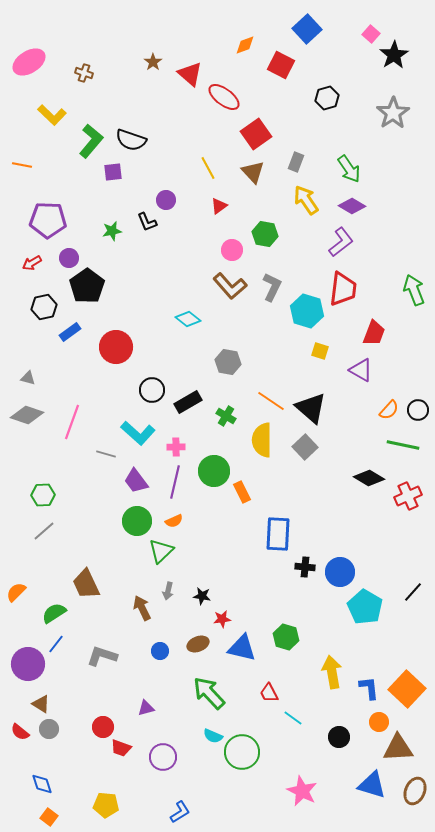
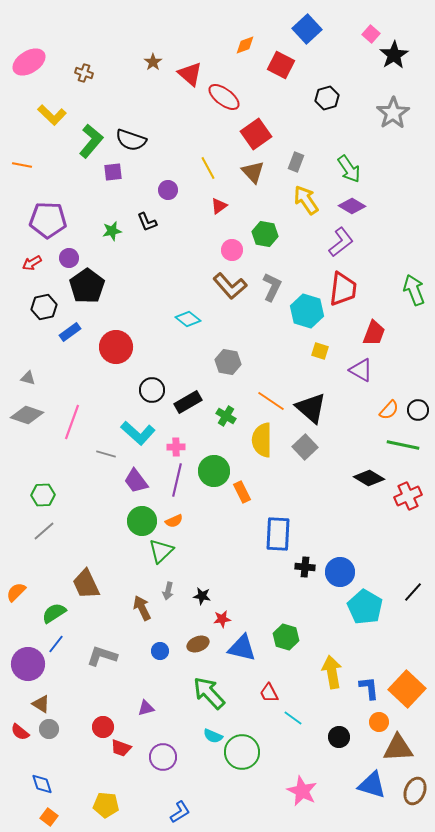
purple circle at (166, 200): moved 2 px right, 10 px up
purple line at (175, 482): moved 2 px right, 2 px up
green circle at (137, 521): moved 5 px right
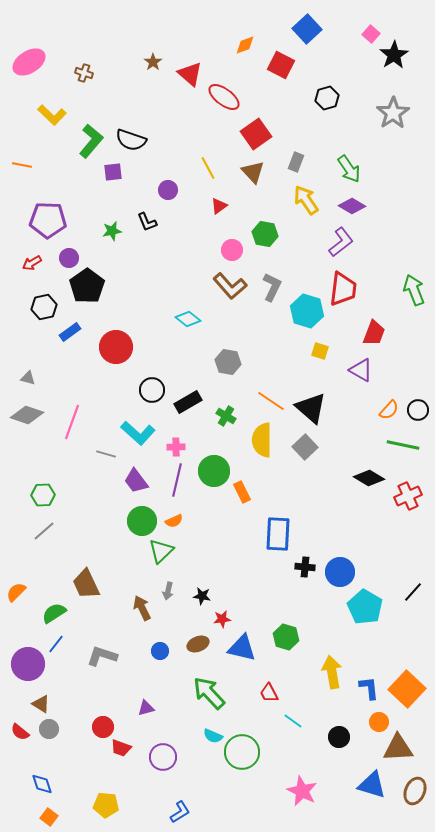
cyan line at (293, 718): moved 3 px down
